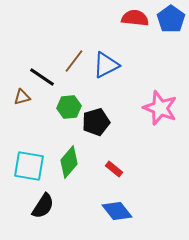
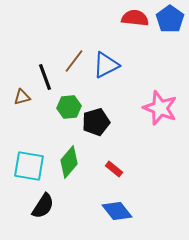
blue pentagon: moved 1 px left
black line: moved 3 px right; rotated 36 degrees clockwise
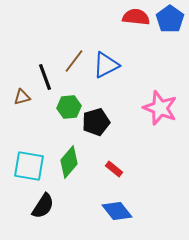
red semicircle: moved 1 px right, 1 px up
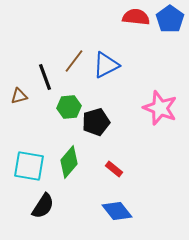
brown triangle: moved 3 px left, 1 px up
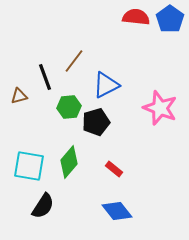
blue triangle: moved 20 px down
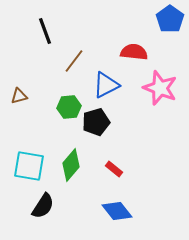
red semicircle: moved 2 px left, 35 px down
black line: moved 46 px up
pink star: moved 20 px up
green diamond: moved 2 px right, 3 px down
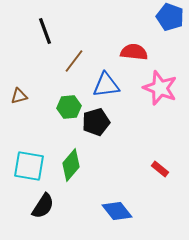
blue pentagon: moved 2 px up; rotated 16 degrees counterclockwise
blue triangle: rotated 20 degrees clockwise
red rectangle: moved 46 px right
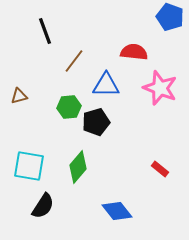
blue triangle: rotated 8 degrees clockwise
green diamond: moved 7 px right, 2 px down
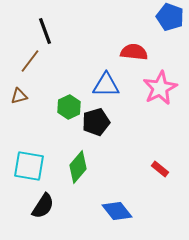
brown line: moved 44 px left
pink star: rotated 24 degrees clockwise
green hexagon: rotated 20 degrees counterclockwise
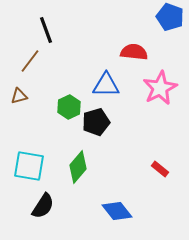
black line: moved 1 px right, 1 px up
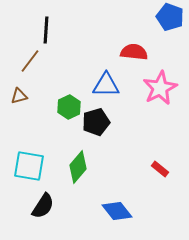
black line: rotated 24 degrees clockwise
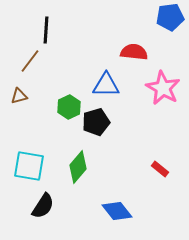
blue pentagon: rotated 28 degrees counterclockwise
pink star: moved 3 px right; rotated 16 degrees counterclockwise
